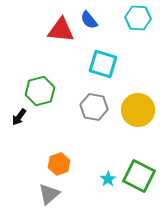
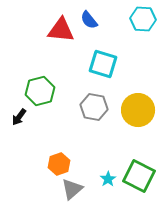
cyan hexagon: moved 5 px right, 1 px down
gray triangle: moved 23 px right, 5 px up
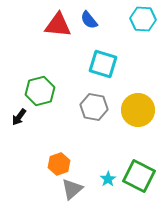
red triangle: moved 3 px left, 5 px up
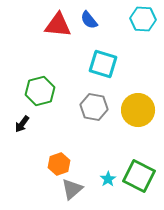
black arrow: moved 3 px right, 7 px down
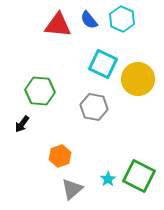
cyan hexagon: moved 21 px left; rotated 20 degrees clockwise
cyan square: rotated 8 degrees clockwise
green hexagon: rotated 20 degrees clockwise
yellow circle: moved 31 px up
orange hexagon: moved 1 px right, 8 px up
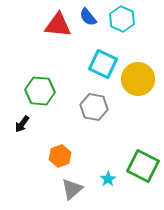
blue semicircle: moved 1 px left, 3 px up
green square: moved 4 px right, 10 px up
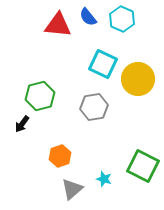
green hexagon: moved 5 px down; rotated 20 degrees counterclockwise
gray hexagon: rotated 20 degrees counterclockwise
cyan star: moved 4 px left; rotated 21 degrees counterclockwise
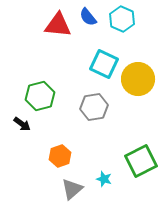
cyan square: moved 1 px right
black arrow: rotated 90 degrees counterclockwise
green square: moved 2 px left, 5 px up; rotated 36 degrees clockwise
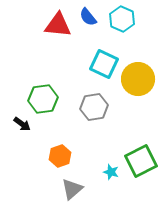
green hexagon: moved 3 px right, 3 px down; rotated 8 degrees clockwise
cyan star: moved 7 px right, 7 px up
